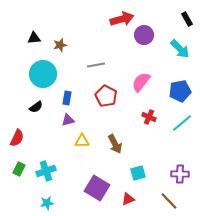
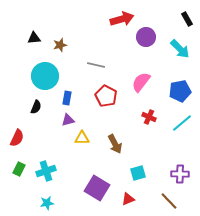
purple circle: moved 2 px right, 2 px down
gray line: rotated 24 degrees clockwise
cyan circle: moved 2 px right, 2 px down
black semicircle: rotated 32 degrees counterclockwise
yellow triangle: moved 3 px up
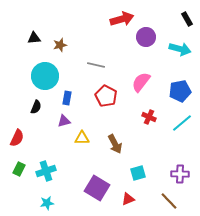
cyan arrow: rotated 30 degrees counterclockwise
purple triangle: moved 4 px left, 1 px down
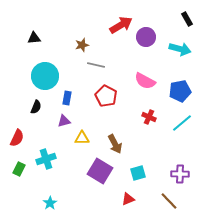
red arrow: moved 1 px left, 6 px down; rotated 15 degrees counterclockwise
brown star: moved 22 px right
pink semicircle: moved 4 px right, 1 px up; rotated 100 degrees counterclockwise
cyan cross: moved 12 px up
purple square: moved 3 px right, 17 px up
cyan star: moved 3 px right; rotated 24 degrees counterclockwise
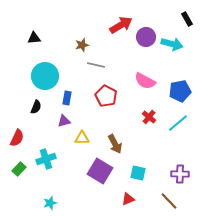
cyan arrow: moved 8 px left, 5 px up
red cross: rotated 16 degrees clockwise
cyan line: moved 4 px left
green rectangle: rotated 16 degrees clockwise
cyan square: rotated 28 degrees clockwise
cyan star: rotated 16 degrees clockwise
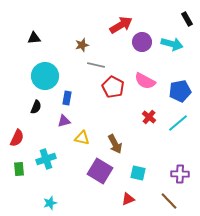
purple circle: moved 4 px left, 5 px down
red pentagon: moved 7 px right, 9 px up
yellow triangle: rotated 14 degrees clockwise
green rectangle: rotated 48 degrees counterclockwise
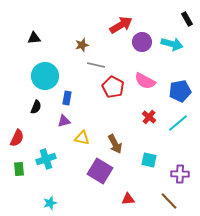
cyan square: moved 11 px right, 13 px up
red triangle: rotated 16 degrees clockwise
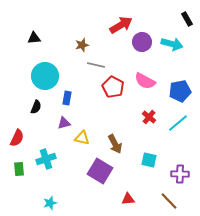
purple triangle: moved 2 px down
